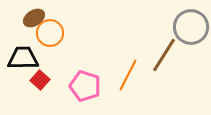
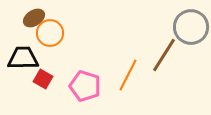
red square: moved 3 px right, 1 px up; rotated 12 degrees counterclockwise
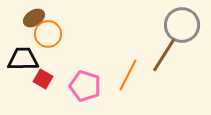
gray circle: moved 9 px left, 2 px up
orange circle: moved 2 px left, 1 px down
black trapezoid: moved 1 px down
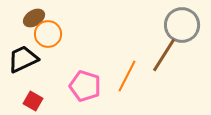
black trapezoid: rotated 24 degrees counterclockwise
orange line: moved 1 px left, 1 px down
red square: moved 10 px left, 22 px down
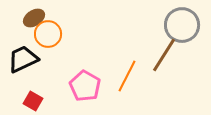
pink pentagon: rotated 12 degrees clockwise
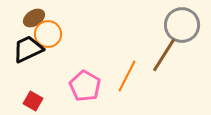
black trapezoid: moved 5 px right, 10 px up
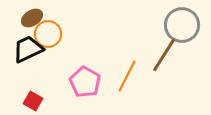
brown ellipse: moved 2 px left
pink pentagon: moved 4 px up
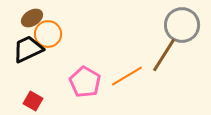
orange line: rotated 32 degrees clockwise
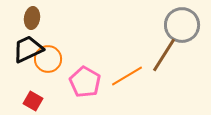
brown ellipse: rotated 50 degrees counterclockwise
orange circle: moved 25 px down
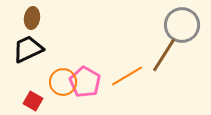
orange circle: moved 15 px right, 23 px down
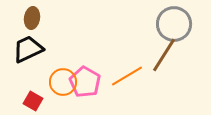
gray circle: moved 8 px left, 1 px up
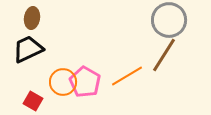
gray circle: moved 5 px left, 4 px up
